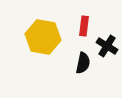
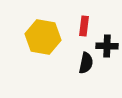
black cross: rotated 30 degrees counterclockwise
black semicircle: moved 3 px right
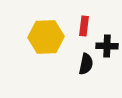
yellow hexagon: moved 3 px right; rotated 12 degrees counterclockwise
black semicircle: moved 1 px down
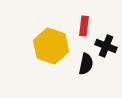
yellow hexagon: moved 5 px right, 9 px down; rotated 20 degrees clockwise
black cross: moved 1 px left; rotated 20 degrees clockwise
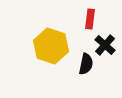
red rectangle: moved 6 px right, 7 px up
black cross: moved 1 px left, 1 px up; rotated 20 degrees clockwise
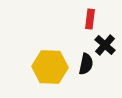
yellow hexagon: moved 1 px left, 21 px down; rotated 16 degrees counterclockwise
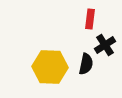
black cross: rotated 15 degrees clockwise
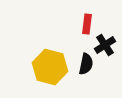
red rectangle: moved 3 px left, 5 px down
yellow hexagon: rotated 12 degrees clockwise
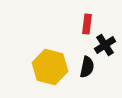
black semicircle: moved 1 px right, 3 px down
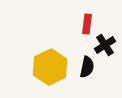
yellow hexagon: rotated 20 degrees clockwise
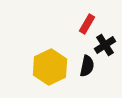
red rectangle: rotated 24 degrees clockwise
black semicircle: moved 1 px up
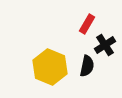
yellow hexagon: rotated 12 degrees counterclockwise
